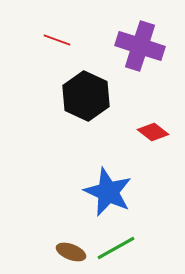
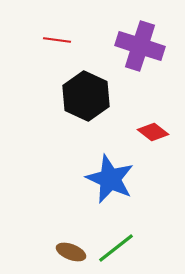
red line: rotated 12 degrees counterclockwise
blue star: moved 2 px right, 13 px up
green line: rotated 9 degrees counterclockwise
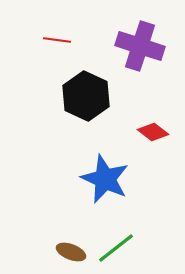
blue star: moved 5 px left
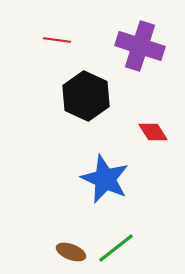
red diamond: rotated 20 degrees clockwise
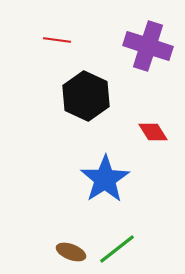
purple cross: moved 8 px right
blue star: rotated 15 degrees clockwise
green line: moved 1 px right, 1 px down
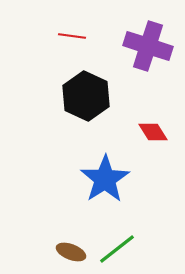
red line: moved 15 px right, 4 px up
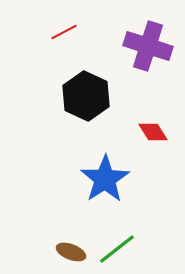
red line: moved 8 px left, 4 px up; rotated 36 degrees counterclockwise
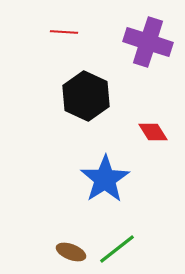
red line: rotated 32 degrees clockwise
purple cross: moved 4 px up
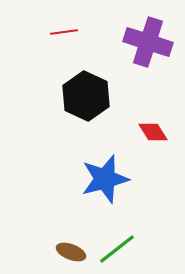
red line: rotated 12 degrees counterclockwise
blue star: rotated 18 degrees clockwise
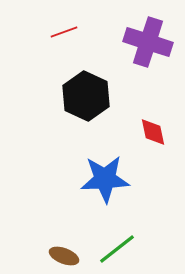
red line: rotated 12 degrees counterclockwise
red diamond: rotated 20 degrees clockwise
blue star: rotated 12 degrees clockwise
brown ellipse: moved 7 px left, 4 px down
